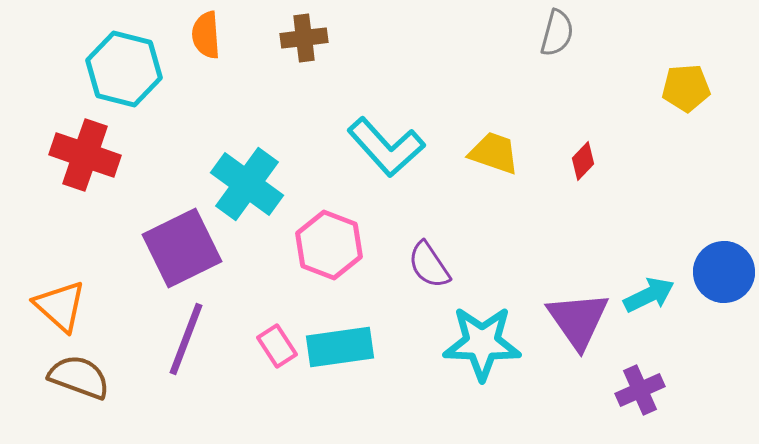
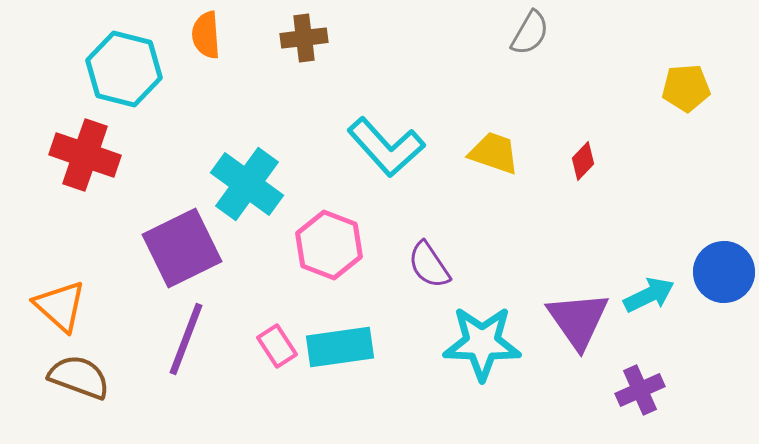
gray semicircle: moved 27 px left; rotated 15 degrees clockwise
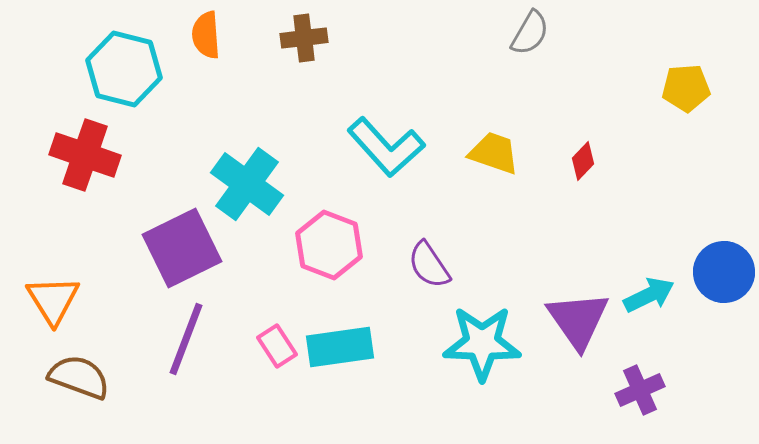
orange triangle: moved 7 px left, 6 px up; rotated 16 degrees clockwise
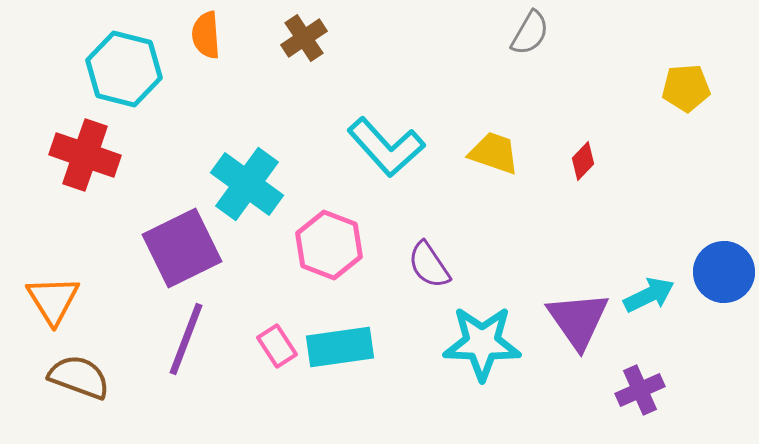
brown cross: rotated 27 degrees counterclockwise
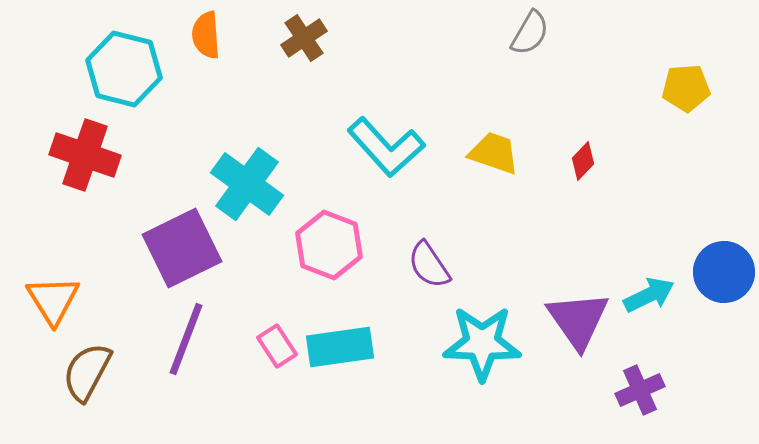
brown semicircle: moved 8 px right, 5 px up; rotated 82 degrees counterclockwise
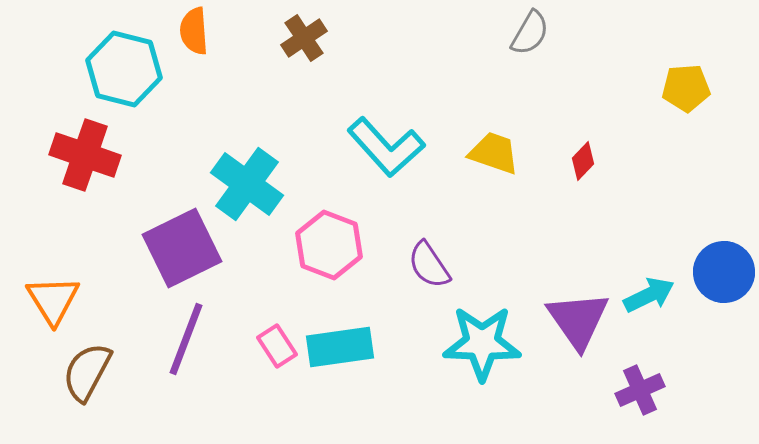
orange semicircle: moved 12 px left, 4 px up
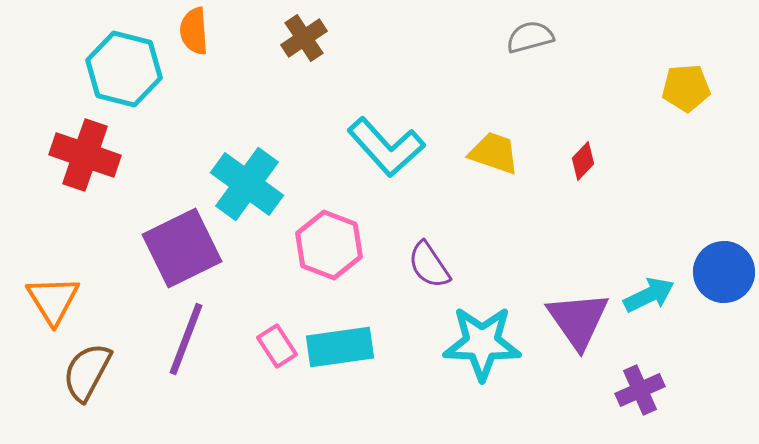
gray semicircle: moved 4 px down; rotated 135 degrees counterclockwise
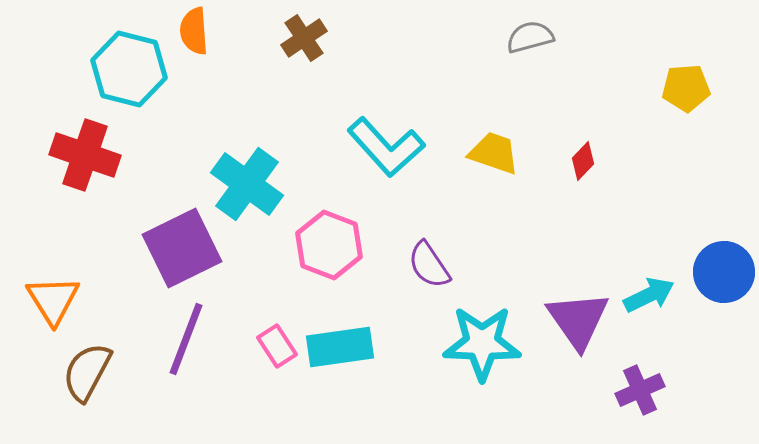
cyan hexagon: moved 5 px right
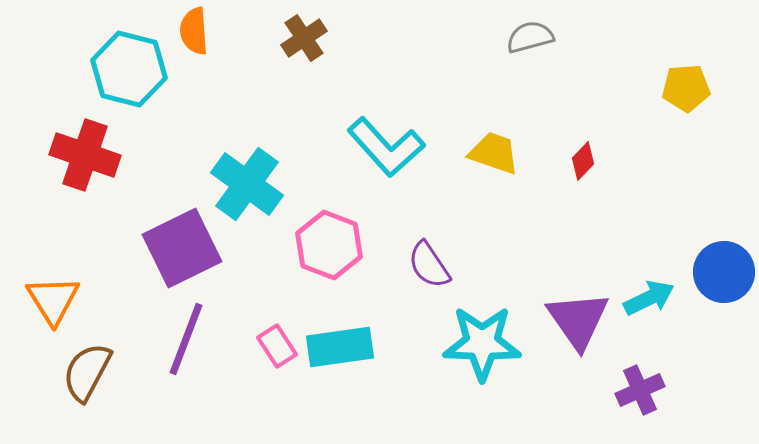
cyan arrow: moved 3 px down
